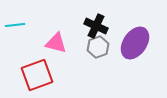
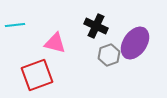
pink triangle: moved 1 px left
gray hexagon: moved 11 px right, 8 px down
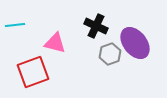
purple ellipse: rotated 72 degrees counterclockwise
gray hexagon: moved 1 px right, 1 px up
red square: moved 4 px left, 3 px up
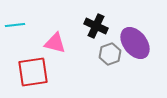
red square: rotated 12 degrees clockwise
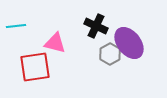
cyan line: moved 1 px right, 1 px down
purple ellipse: moved 6 px left
gray hexagon: rotated 10 degrees counterclockwise
red square: moved 2 px right, 5 px up
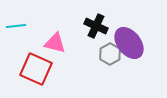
red square: moved 1 px right, 2 px down; rotated 32 degrees clockwise
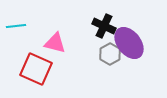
black cross: moved 8 px right
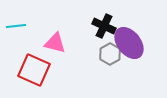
red square: moved 2 px left, 1 px down
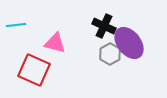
cyan line: moved 1 px up
